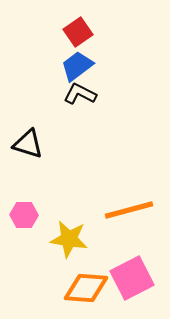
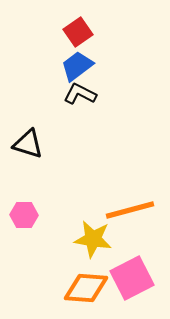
orange line: moved 1 px right
yellow star: moved 24 px right
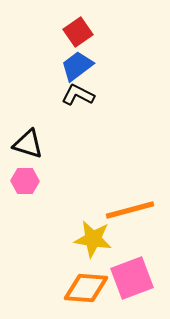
black L-shape: moved 2 px left, 1 px down
pink hexagon: moved 1 px right, 34 px up
pink square: rotated 6 degrees clockwise
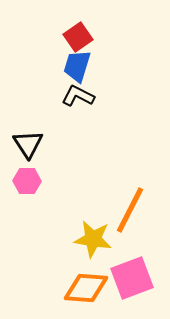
red square: moved 5 px down
blue trapezoid: rotated 36 degrees counterclockwise
black L-shape: moved 1 px down
black triangle: rotated 40 degrees clockwise
pink hexagon: moved 2 px right
orange line: rotated 48 degrees counterclockwise
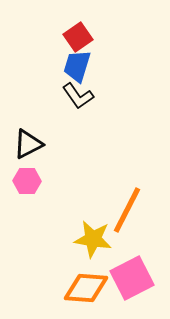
black L-shape: rotated 152 degrees counterclockwise
black triangle: rotated 36 degrees clockwise
orange line: moved 3 px left
pink square: rotated 6 degrees counterclockwise
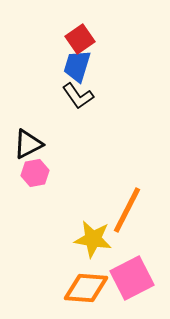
red square: moved 2 px right, 2 px down
pink hexagon: moved 8 px right, 8 px up; rotated 12 degrees counterclockwise
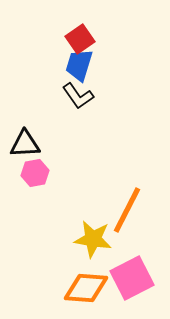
blue trapezoid: moved 2 px right, 1 px up
black triangle: moved 3 px left; rotated 24 degrees clockwise
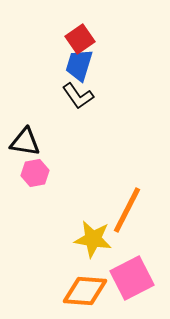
black triangle: moved 2 px up; rotated 12 degrees clockwise
orange diamond: moved 1 px left, 3 px down
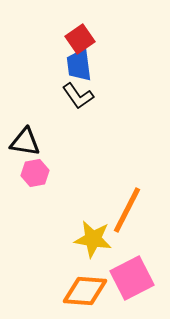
blue trapezoid: rotated 24 degrees counterclockwise
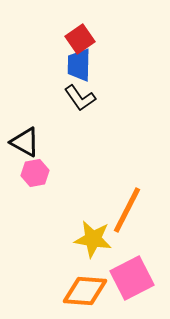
blue trapezoid: rotated 8 degrees clockwise
black L-shape: moved 2 px right, 2 px down
black triangle: rotated 20 degrees clockwise
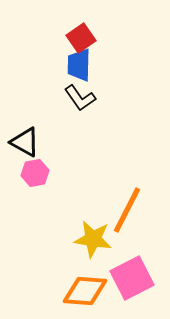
red square: moved 1 px right, 1 px up
